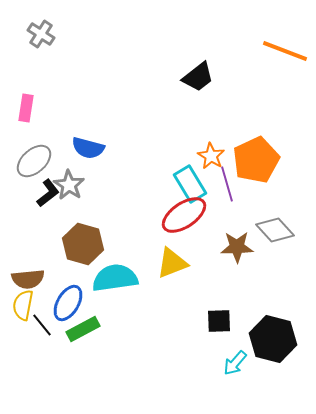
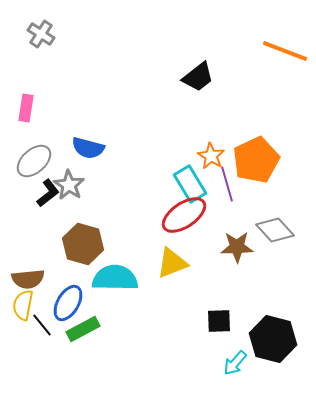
cyan semicircle: rotated 9 degrees clockwise
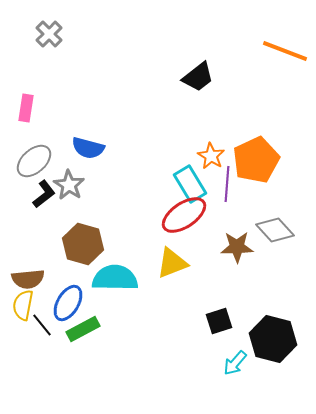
gray cross: moved 8 px right; rotated 12 degrees clockwise
purple line: rotated 20 degrees clockwise
black L-shape: moved 4 px left, 1 px down
black square: rotated 16 degrees counterclockwise
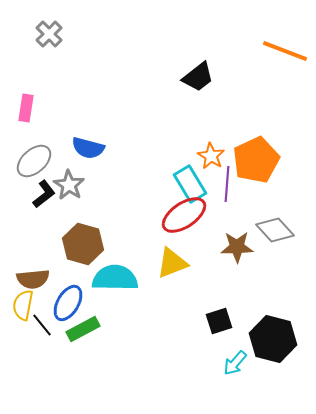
brown semicircle: moved 5 px right
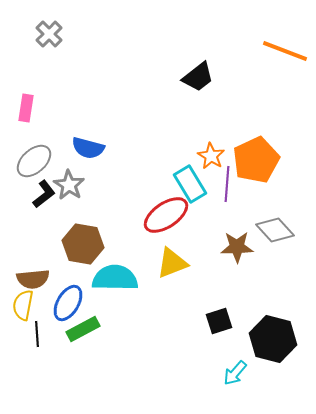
red ellipse: moved 18 px left
brown hexagon: rotated 6 degrees counterclockwise
black line: moved 5 px left, 9 px down; rotated 35 degrees clockwise
cyan arrow: moved 10 px down
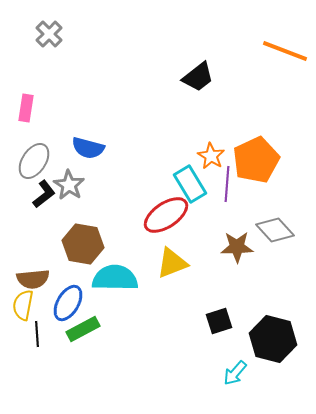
gray ellipse: rotated 15 degrees counterclockwise
